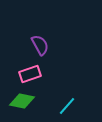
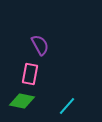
pink rectangle: rotated 60 degrees counterclockwise
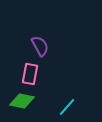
purple semicircle: moved 1 px down
cyan line: moved 1 px down
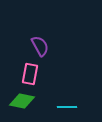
cyan line: rotated 48 degrees clockwise
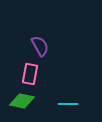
cyan line: moved 1 px right, 3 px up
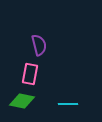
purple semicircle: moved 1 px left, 1 px up; rotated 15 degrees clockwise
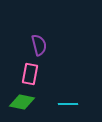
green diamond: moved 1 px down
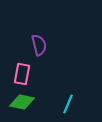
pink rectangle: moved 8 px left
cyan line: rotated 66 degrees counterclockwise
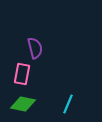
purple semicircle: moved 4 px left, 3 px down
green diamond: moved 1 px right, 2 px down
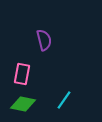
purple semicircle: moved 9 px right, 8 px up
cyan line: moved 4 px left, 4 px up; rotated 12 degrees clockwise
